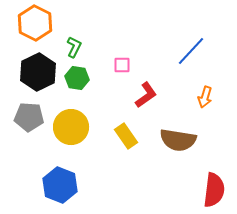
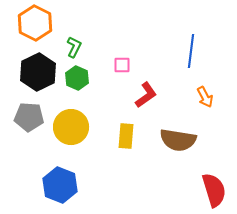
blue line: rotated 36 degrees counterclockwise
green hexagon: rotated 15 degrees clockwise
orange arrow: rotated 45 degrees counterclockwise
yellow rectangle: rotated 40 degrees clockwise
red semicircle: rotated 24 degrees counterclockwise
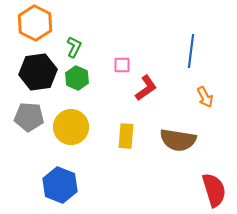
black hexagon: rotated 18 degrees clockwise
red L-shape: moved 7 px up
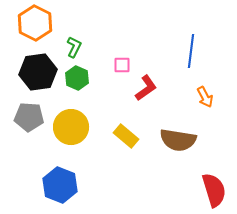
yellow rectangle: rotated 55 degrees counterclockwise
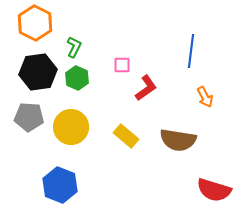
red semicircle: rotated 124 degrees clockwise
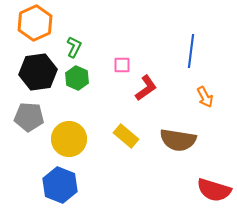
orange hexagon: rotated 8 degrees clockwise
yellow circle: moved 2 px left, 12 px down
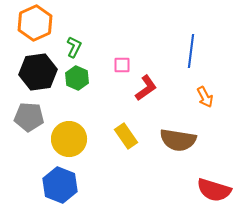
yellow rectangle: rotated 15 degrees clockwise
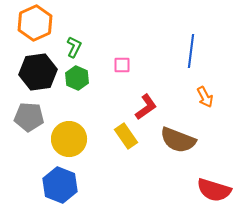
red L-shape: moved 19 px down
brown semicircle: rotated 12 degrees clockwise
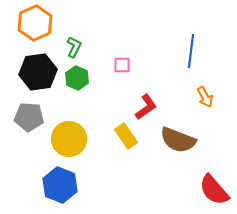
red semicircle: rotated 32 degrees clockwise
